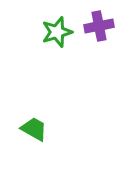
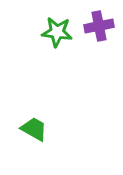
green star: rotated 24 degrees clockwise
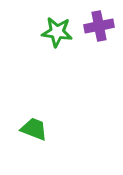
green trapezoid: rotated 8 degrees counterclockwise
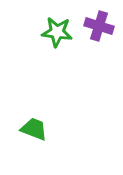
purple cross: rotated 28 degrees clockwise
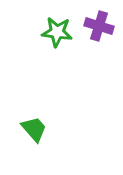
green trapezoid: rotated 28 degrees clockwise
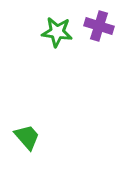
green trapezoid: moved 7 px left, 8 px down
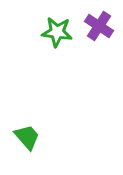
purple cross: rotated 16 degrees clockwise
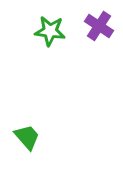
green star: moved 7 px left, 1 px up
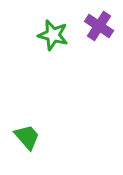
green star: moved 3 px right, 4 px down; rotated 8 degrees clockwise
